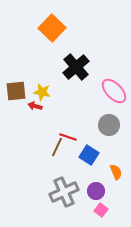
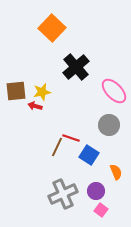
yellow star: rotated 24 degrees counterclockwise
red line: moved 3 px right, 1 px down
gray cross: moved 1 px left, 2 px down
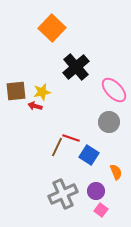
pink ellipse: moved 1 px up
gray circle: moved 3 px up
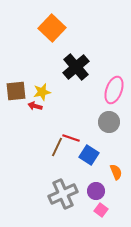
pink ellipse: rotated 64 degrees clockwise
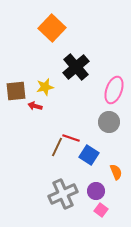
yellow star: moved 3 px right, 5 px up
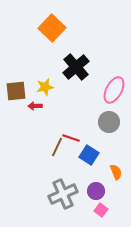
pink ellipse: rotated 8 degrees clockwise
red arrow: rotated 16 degrees counterclockwise
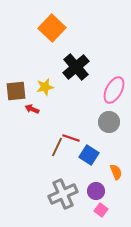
red arrow: moved 3 px left, 3 px down; rotated 24 degrees clockwise
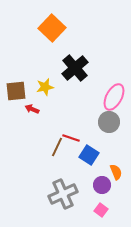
black cross: moved 1 px left, 1 px down
pink ellipse: moved 7 px down
purple circle: moved 6 px right, 6 px up
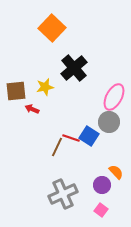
black cross: moved 1 px left
blue square: moved 19 px up
orange semicircle: rotated 21 degrees counterclockwise
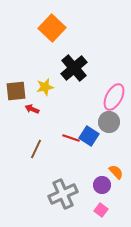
brown line: moved 21 px left, 2 px down
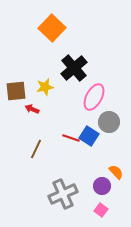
pink ellipse: moved 20 px left
purple circle: moved 1 px down
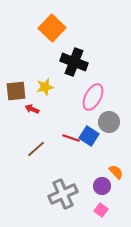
black cross: moved 6 px up; rotated 28 degrees counterclockwise
pink ellipse: moved 1 px left
brown line: rotated 24 degrees clockwise
